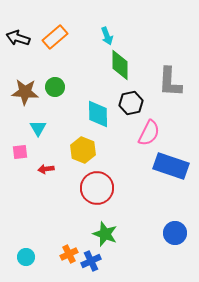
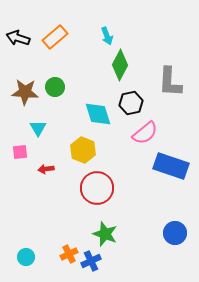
green diamond: rotated 28 degrees clockwise
cyan diamond: rotated 16 degrees counterclockwise
pink semicircle: moved 4 px left; rotated 24 degrees clockwise
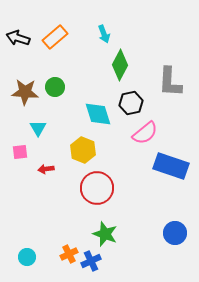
cyan arrow: moved 3 px left, 2 px up
cyan circle: moved 1 px right
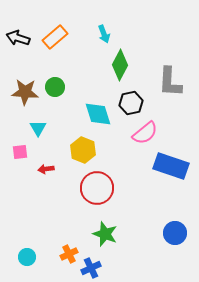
blue cross: moved 7 px down
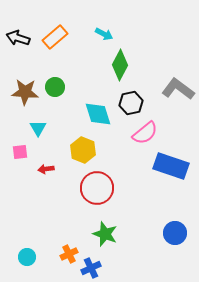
cyan arrow: rotated 42 degrees counterclockwise
gray L-shape: moved 8 px right, 7 px down; rotated 124 degrees clockwise
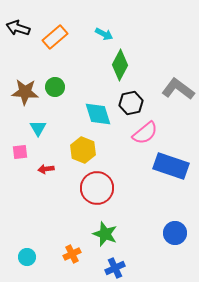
black arrow: moved 10 px up
orange cross: moved 3 px right
blue cross: moved 24 px right
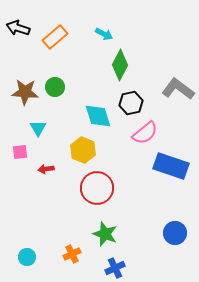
cyan diamond: moved 2 px down
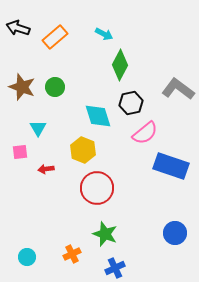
brown star: moved 3 px left, 5 px up; rotated 16 degrees clockwise
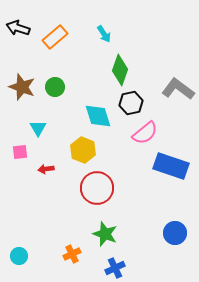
cyan arrow: rotated 30 degrees clockwise
green diamond: moved 5 px down; rotated 8 degrees counterclockwise
cyan circle: moved 8 px left, 1 px up
